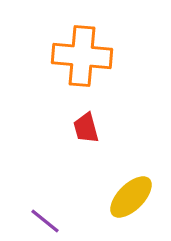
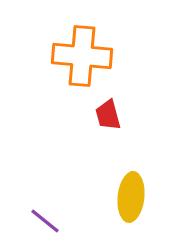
red trapezoid: moved 22 px right, 13 px up
yellow ellipse: rotated 39 degrees counterclockwise
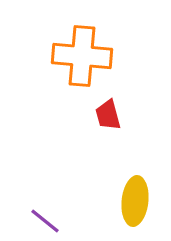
yellow ellipse: moved 4 px right, 4 px down
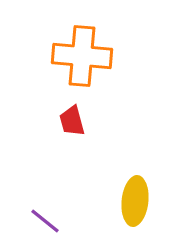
red trapezoid: moved 36 px left, 6 px down
